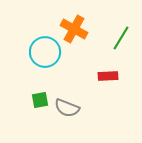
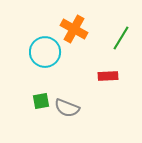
green square: moved 1 px right, 1 px down
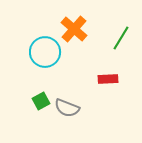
orange cross: rotated 12 degrees clockwise
red rectangle: moved 3 px down
green square: rotated 18 degrees counterclockwise
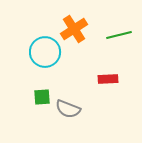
orange cross: rotated 16 degrees clockwise
green line: moved 2 px left, 3 px up; rotated 45 degrees clockwise
green square: moved 1 px right, 4 px up; rotated 24 degrees clockwise
gray semicircle: moved 1 px right, 1 px down
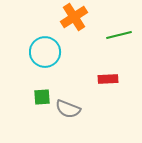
orange cross: moved 12 px up
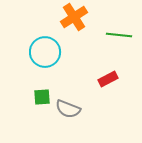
green line: rotated 20 degrees clockwise
red rectangle: rotated 24 degrees counterclockwise
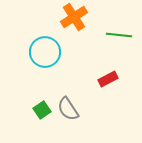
green square: moved 13 px down; rotated 30 degrees counterclockwise
gray semicircle: rotated 35 degrees clockwise
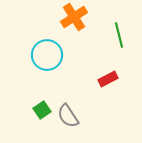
green line: rotated 70 degrees clockwise
cyan circle: moved 2 px right, 3 px down
gray semicircle: moved 7 px down
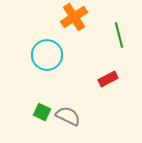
green square: moved 2 px down; rotated 30 degrees counterclockwise
gray semicircle: rotated 150 degrees clockwise
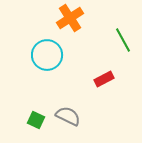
orange cross: moved 4 px left, 1 px down
green line: moved 4 px right, 5 px down; rotated 15 degrees counterclockwise
red rectangle: moved 4 px left
green square: moved 6 px left, 8 px down
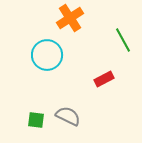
green square: rotated 18 degrees counterclockwise
